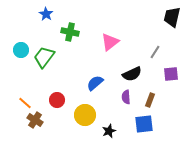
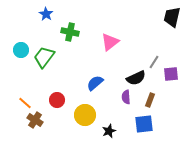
gray line: moved 1 px left, 10 px down
black semicircle: moved 4 px right, 4 px down
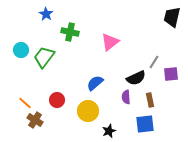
brown rectangle: rotated 32 degrees counterclockwise
yellow circle: moved 3 px right, 4 px up
blue square: moved 1 px right
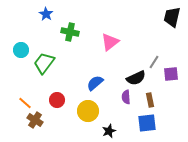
green trapezoid: moved 6 px down
blue square: moved 2 px right, 1 px up
